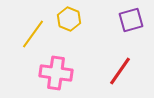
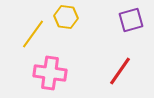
yellow hexagon: moved 3 px left, 2 px up; rotated 15 degrees counterclockwise
pink cross: moved 6 px left
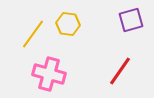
yellow hexagon: moved 2 px right, 7 px down
pink cross: moved 1 px left, 1 px down; rotated 8 degrees clockwise
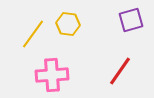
pink cross: moved 3 px right, 1 px down; rotated 20 degrees counterclockwise
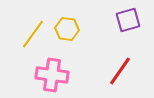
purple square: moved 3 px left
yellow hexagon: moved 1 px left, 5 px down
pink cross: rotated 12 degrees clockwise
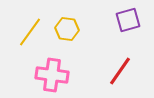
yellow line: moved 3 px left, 2 px up
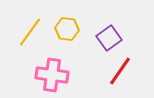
purple square: moved 19 px left, 18 px down; rotated 20 degrees counterclockwise
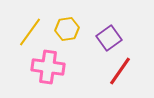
yellow hexagon: rotated 15 degrees counterclockwise
pink cross: moved 4 px left, 8 px up
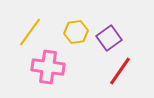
yellow hexagon: moved 9 px right, 3 px down
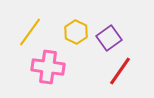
yellow hexagon: rotated 25 degrees counterclockwise
